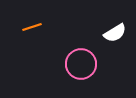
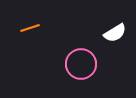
orange line: moved 2 px left, 1 px down
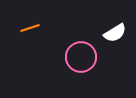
pink circle: moved 7 px up
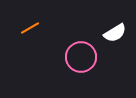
orange line: rotated 12 degrees counterclockwise
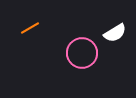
pink circle: moved 1 px right, 4 px up
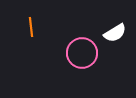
orange line: moved 1 px right, 1 px up; rotated 66 degrees counterclockwise
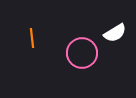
orange line: moved 1 px right, 11 px down
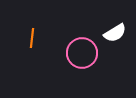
orange line: rotated 12 degrees clockwise
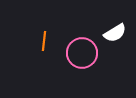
orange line: moved 12 px right, 3 px down
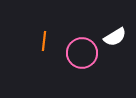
white semicircle: moved 4 px down
